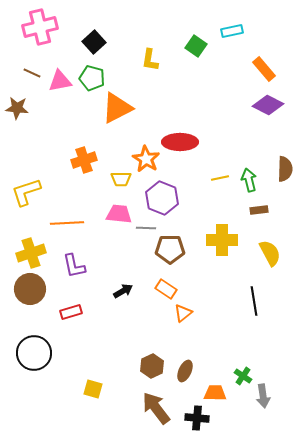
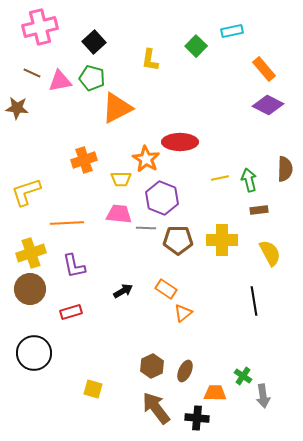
green square at (196, 46): rotated 10 degrees clockwise
brown pentagon at (170, 249): moved 8 px right, 9 px up
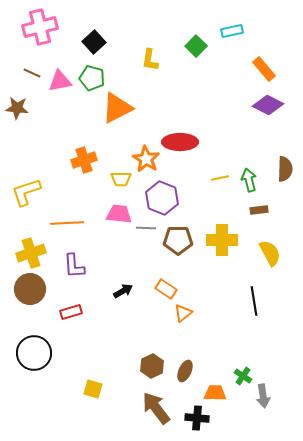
purple L-shape at (74, 266): rotated 8 degrees clockwise
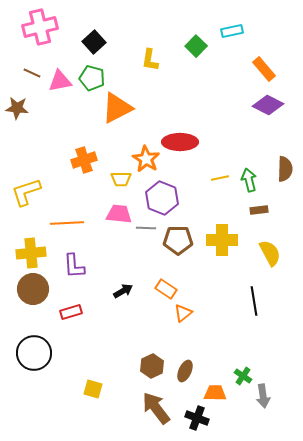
yellow cross at (31, 253): rotated 12 degrees clockwise
brown circle at (30, 289): moved 3 px right
black cross at (197, 418): rotated 15 degrees clockwise
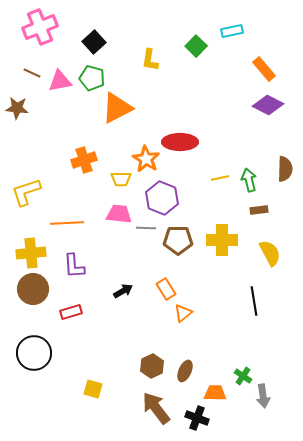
pink cross at (40, 27): rotated 8 degrees counterclockwise
orange rectangle at (166, 289): rotated 25 degrees clockwise
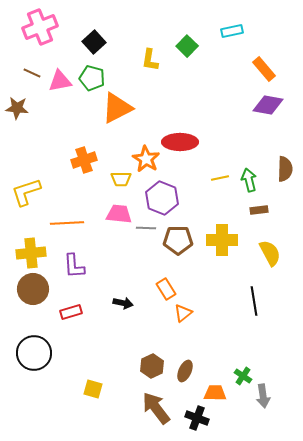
green square at (196, 46): moved 9 px left
purple diamond at (268, 105): rotated 16 degrees counterclockwise
black arrow at (123, 291): moved 12 px down; rotated 42 degrees clockwise
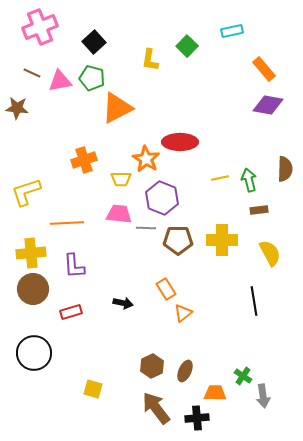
black cross at (197, 418): rotated 25 degrees counterclockwise
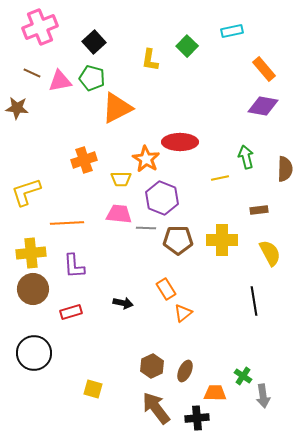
purple diamond at (268, 105): moved 5 px left, 1 px down
green arrow at (249, 180): moved 3 px left, 23 px up
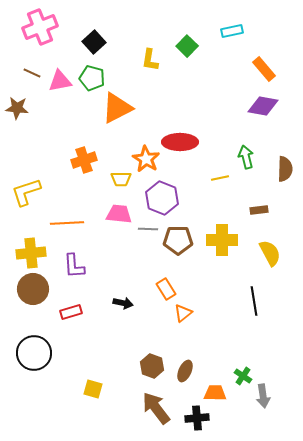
gray line at (146, 228): moved 2 px right, 1 px down
brown hexagon at (152, 366): rotated 15 degrees counterclockwise
